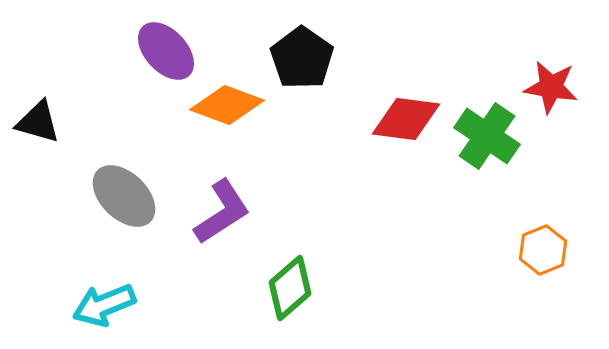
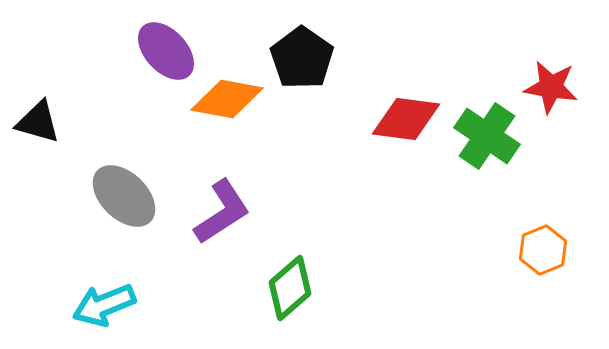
orange diamond: moved 6 px up; rotated 10 degrees counterclockwise
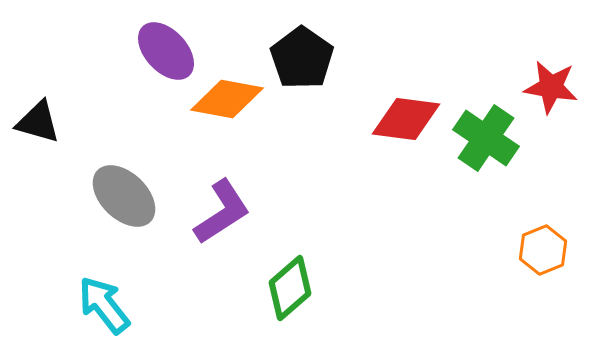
green cross: moved 1 px left, 2 px down
cyan arrow: rotated 74 degrees clockwise
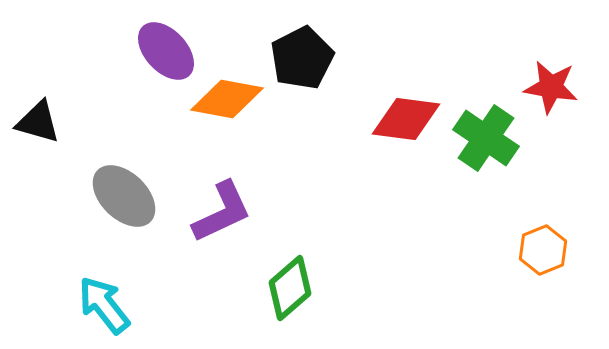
black pentagon: rotated 10 degrees clockwise
purple L-shape: rotated 8 degrees clockwise
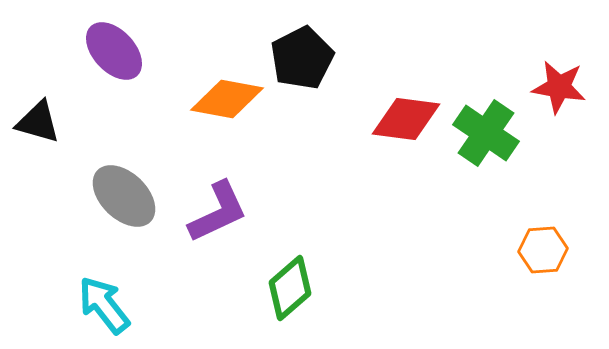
purple ellipse: moved 52 px left
red star: moved 8 px right
green cross: moved 5 px up
purple L-shape: moved 4 px left
orange hexagon: rotated 18 degrees clockwise
